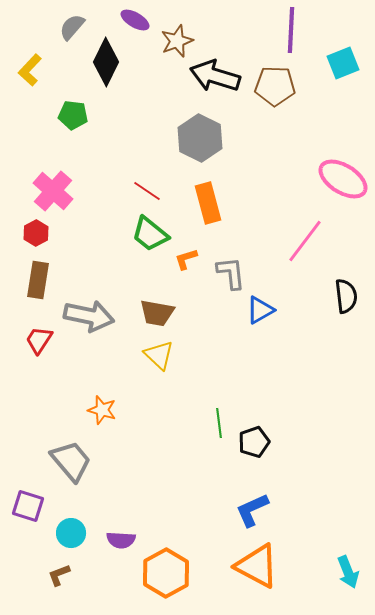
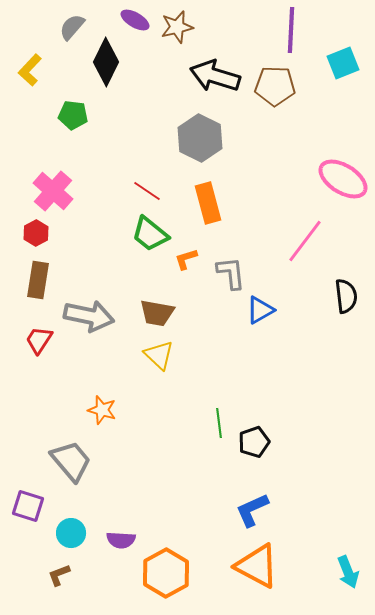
brown star: moved 14 px up; rotated 8 degrees clockwise
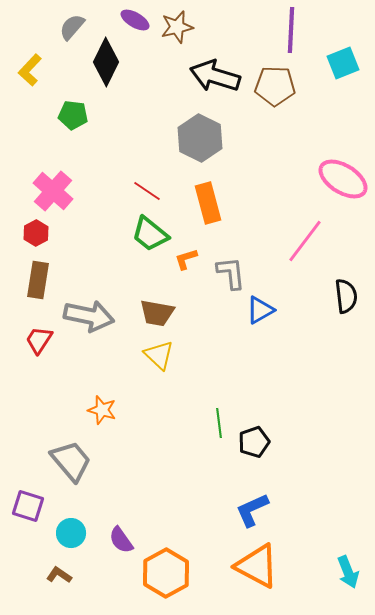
purple semicircle: rotated 52 degrees clockwise
brown L-shape: rotated 55 degrees clockwise
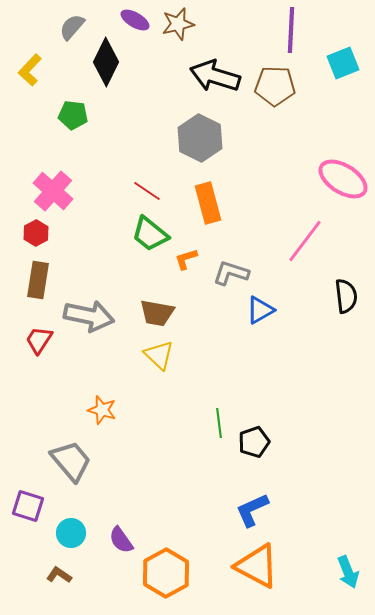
brown star: moved 1 px right, 3 px up
gray L-shape: rotated 66 degrees counterclockwise
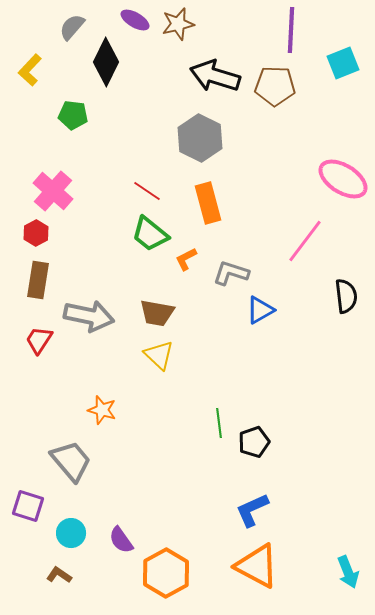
orange L-shape: rotated 10 degrees counterclockwise
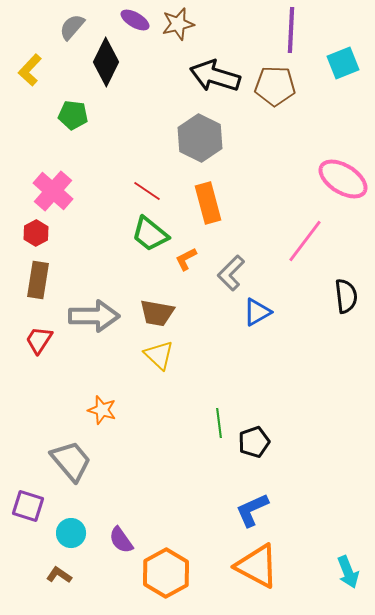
gray L-shape: rotated 63 degrees counterclockwise
blue triangle: moved 3 px left, 2 px down
gray arrow: moved 5 px right; rotated 12 degrees counterclockwise
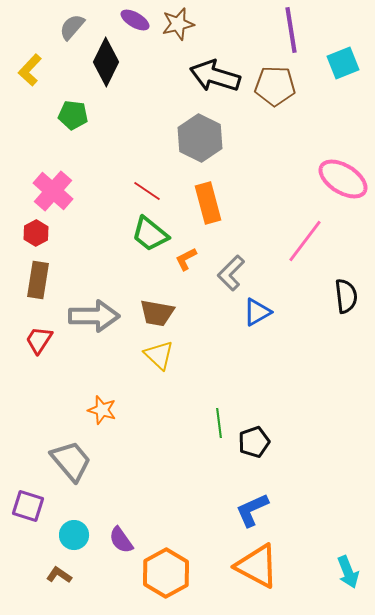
purple line: rotated 12 degrees counterclockwise
cyan circle: moved 3 px right, 2 px down
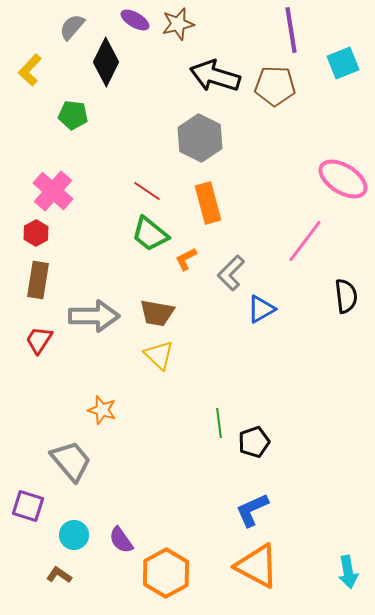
blue triangle: moved 4 px right, 3 px up
cyan arrow: rotated 12 degrees clockwise
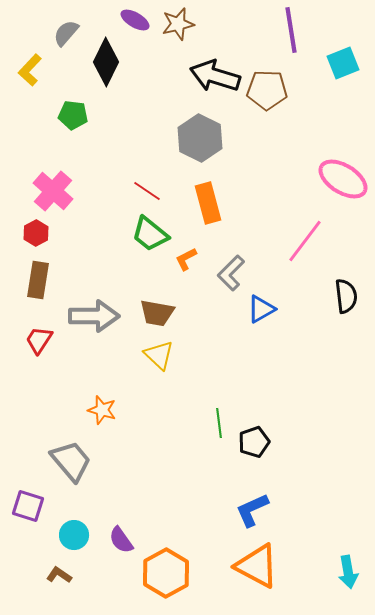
gray semicircle: moved 6 px left, 6 px down
brown pentagon: moved 8 px left, 4 px down
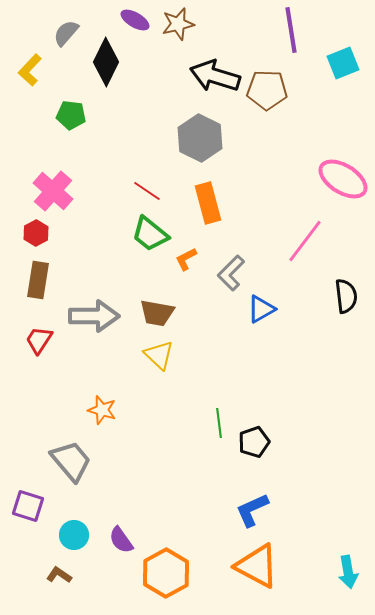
green pentagon: moved 2 px left
